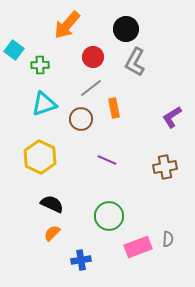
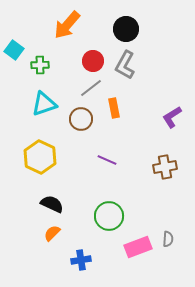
red circle: moved 4 px down
gray L-shape: moved 10 px left, 3 px down
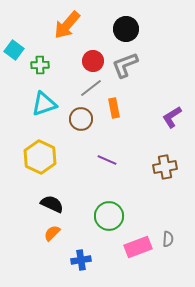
gray L-shape: rotated 40 degrees clockwise
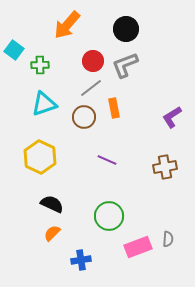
brown circle: moved 3 px right, 2 px up
